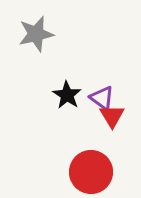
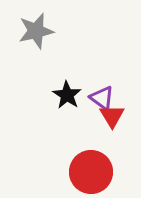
gray star: moved 3 px up
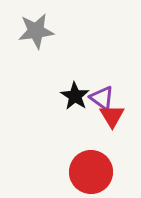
gray star: rotated 6 degrees clockwise
black star: moved 8 px right, 1 px down
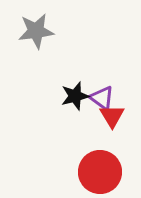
black star: rotated 24 degrees clockwise
red circle: moved 9 px right
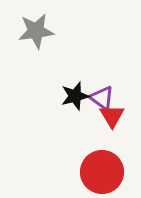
red circle: moved 2 px right
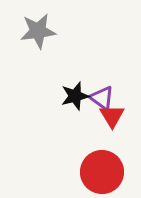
gray star: moved 2 px right
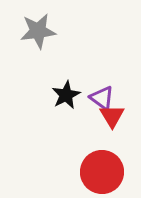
black star: moved 9 px left, 1 px up; rotated 12 degrees counterclockwise
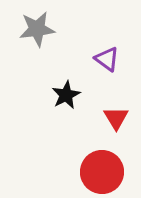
gray star: moved 1 px left, 2 px up
purple triangle: moved 5 px right, 39 px up
red triangle: moved 4 px right, 2 px down
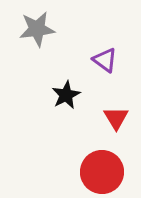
purple triangle: moved 2 px left, 1 px down
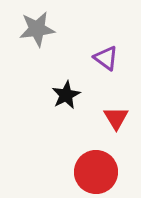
purple triangle: moved 1 px right, 2 px up
red circle: moved 6 px left
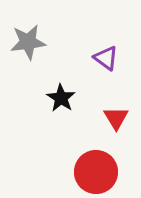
gray star: moved 9 px left, 13 px down
black star: moved 5 px left, 3 px down; rotated 12 degrees counterclockwise
